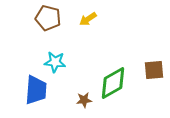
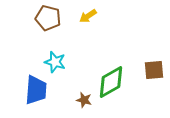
yellow arrow: moved 3 px up
cyan star: rotated 10 degrees clockwise
green diamond: moved 2 px left, 1 px up
brown star: rotated 21 degrees clockwise
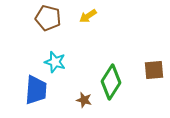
green diamond: rotated 28 degrees counterclockwise
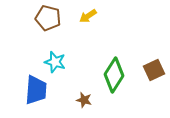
brown square: rotated 20 degrees counterclockwise
green diamond: moved 3 px right, 7 px up
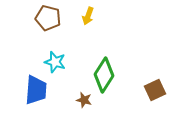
yellow arrow: rotated 36 degrees counterclockwise
brown square: moved 1 px right, 20 px down
green diamond: moved 10 px left
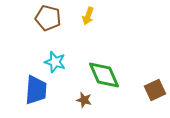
green diamond: rotated 56 degrees counterclockwise
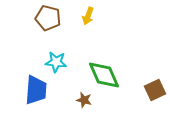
cyan star: moved 1 px right; rotated 10 degrees counterclockwise
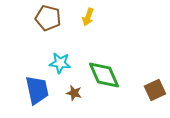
yellow arrow: moved 1 px down
cyan star: moved 4 px right, 1 px down
blue trapezoid: moved 1 px right; rotated 16 degrees counterclockwise
brown star: moved 10 px left, 7 px up
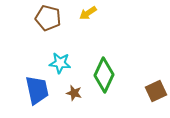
yellow arrow: moved 4 px up; rotated 36 degrees clockwise
green diamond: rotated 48 degrees clockwise
brown square: moved 1 px right, 1 px down
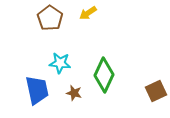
brown pentagon: moved 2 px right; rotated 20 degrees clockwise
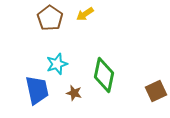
yellow arrow: moved 3 px left, 1 px down
cyan star: moved 3 px left, 1 px down; rotated 25 degrees counterclockwise
green diamond: rotated 12 degrees counterclockwise
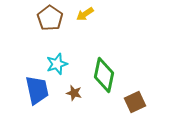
brown square: moved 21 px left, 11 px down
